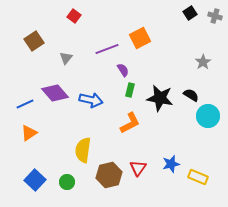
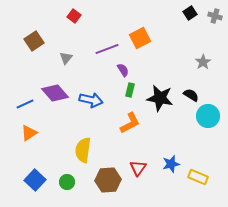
brown hexagon: moved 1 px left, 5 px down; rotated 10 degrees clockwise
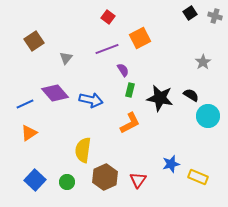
red square: moved 34 px right, 1 px down
red triangle: moved 12 px down
brown hexagon: moved 3 px left, 3 px up; rotated 20 degrees counterclockwise
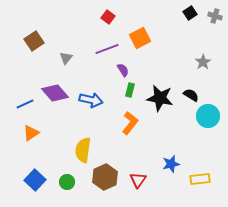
orange L-shape: rotated 25 degrees counterclockwise
orange triangle: moved 2 px right
yellow rectangle: moved 2 px right, 2 px down; rotated 30 degrees counterclockwise
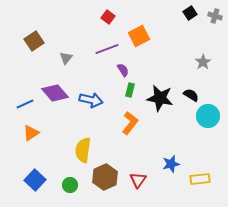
orange square: moved 1 px left, 2 px up
green circle: moved 3 px right, 3 px down
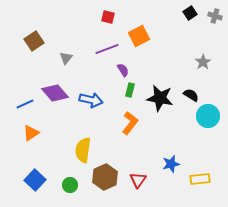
red square: rotated 24 degrees counterclockwise
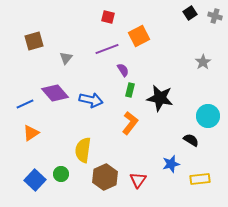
brown square: rotated 18 degrees clockwise
black semicircle: moved 45 px down
green circle: moved 9 px left, 11 px up
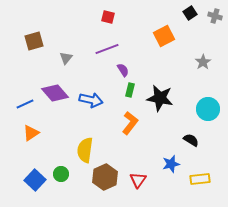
orange square: moved 25 px right
cyan circle: moved 7 px up
yellow semicircle: moved 2 px right
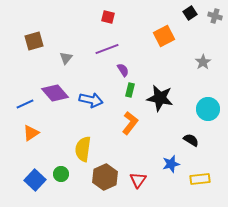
yellow semicircle: moved 2 px left, 1 px up
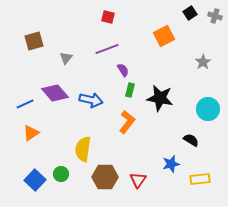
orange L-shape: moved 3 px left, 1 px up
brown hexagon: rotated 25 degrees clockwise
